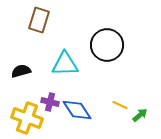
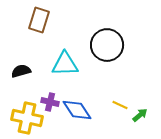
yellow cross: rotated 8 degrees counterclockwise
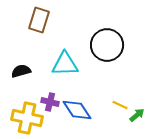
green arrow: moved 3 px left
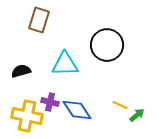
yellow cross: moved 2 px up
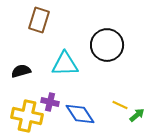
blue diamond: moved 3 px right, 4 px down
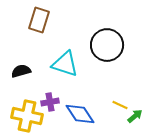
cyan triangle: rotated 20 degrees clockwise
purple cross: rotated 24 degrees counterclockwise
green arrow: moved 2 px left, 1 px down
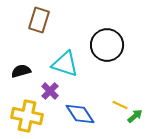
purple cross: moved 11 px up; rotated 36 degrees counterclockwise
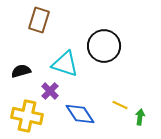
black circle: moved 3 px left, 1 px down
green arrow: moved 5 px right, 1 px down; rotated 42 degrees counterclockwise
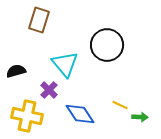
black circle: moved 3 px right, 1 px up
cyan triangle: rotated 32 degrees clockwise
black semicircle: moved 5 px left
purple cross: moved 1 px left, 1 px up
green arrow: rotated 84 degrees clockwise
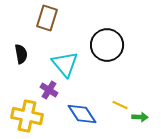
brown rectangle: moved 8 px right, 2 px up
black semicircle: moved 5 px right, 17 px up; rotated 96 degrees clockwise
purple cross: rotated 12 degrees counterclockwise
blue diamond: moved 2 px right
